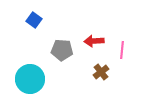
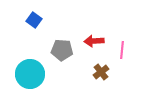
cyan circle: moved 5 px up
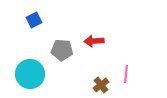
blue square: rotated 28 degrees clockwise
pink line: moved 4 px right, 24 px down
brown cross: moved 13 px down
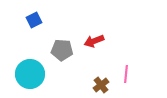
red arrow: rotated 18 degrees counterclockwise
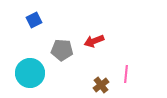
cyan circle: moved 1 px up
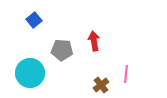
blue square: rotated 14 degrees counterclockwise
red arrow: rotated 102 degrees clockwise
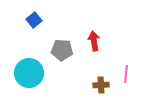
cyan circle: moved 1 px left
brown cross: rotated 35 degrees clockwise
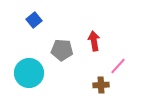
pink line: moved 8 px left, 8 px up; rotated 36 degrees clockwise
